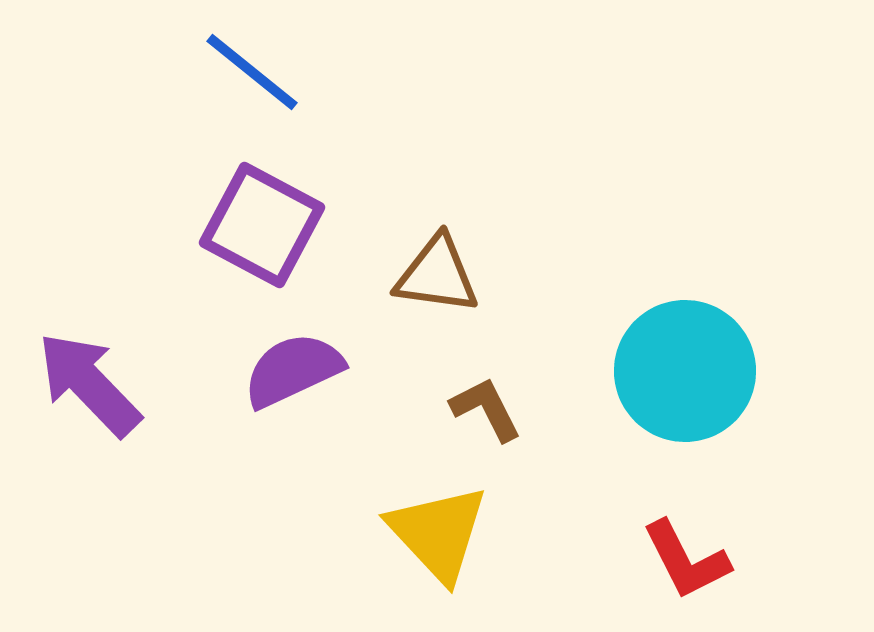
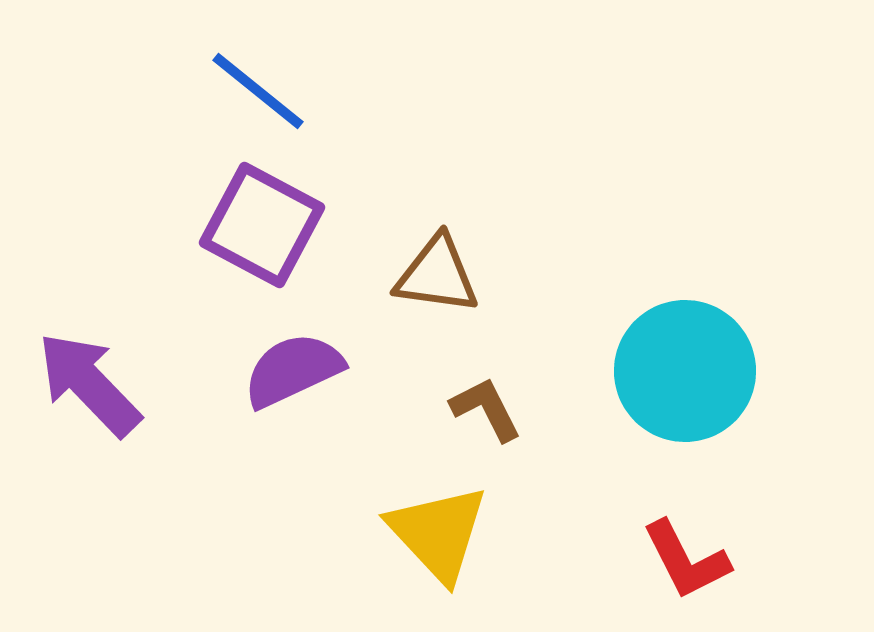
blue line: moved 6 px right, 19 px down
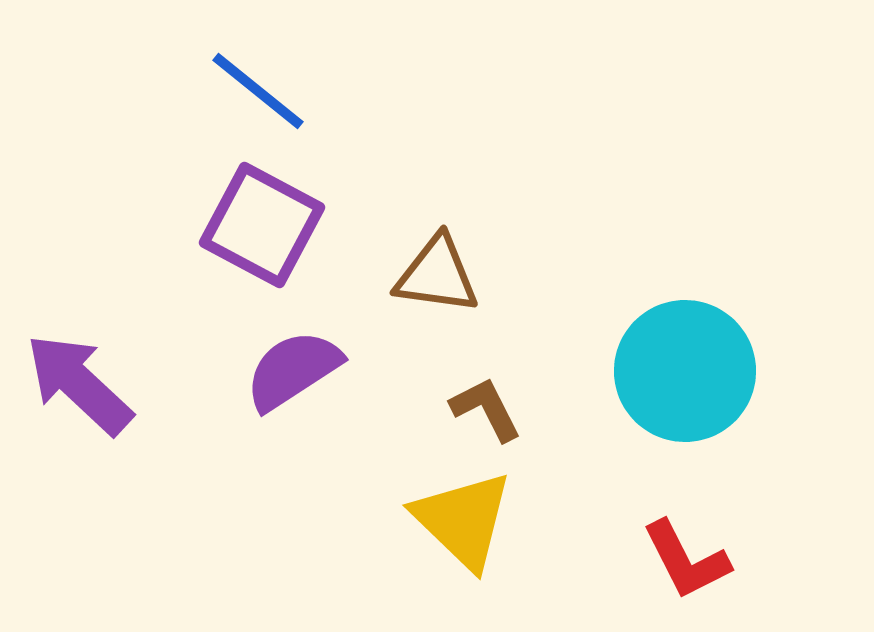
purple semicircle: rotated 8 degrees counterclockwise
purple arrow: moved 10 px left; rotated 3 degrees counterclockwise
yellow triangle: moved 25 px right, 13 px up; rotated 3 degrees counterclockwise
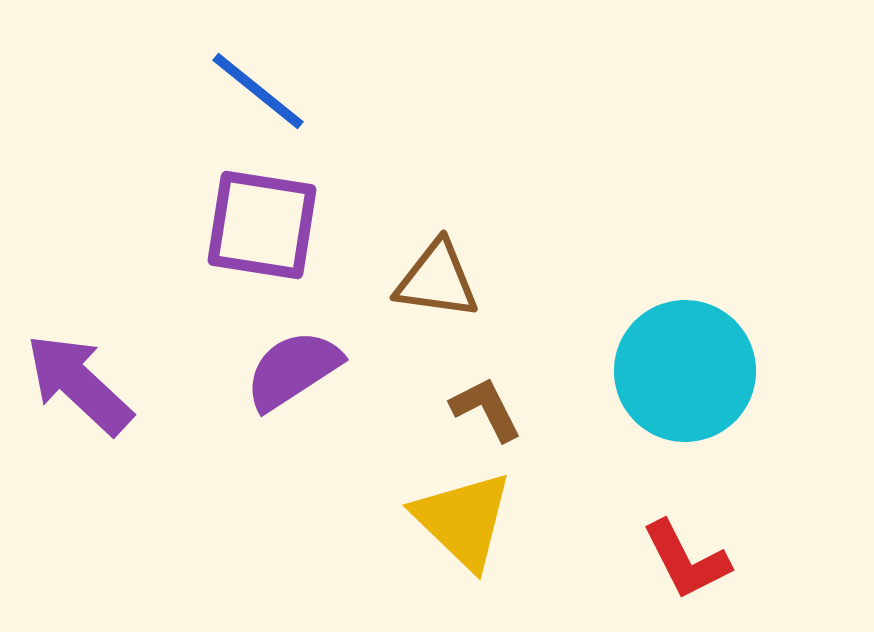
purple square: rotated 19 degrees counterclockwise
brown triangle: moved 5 px down
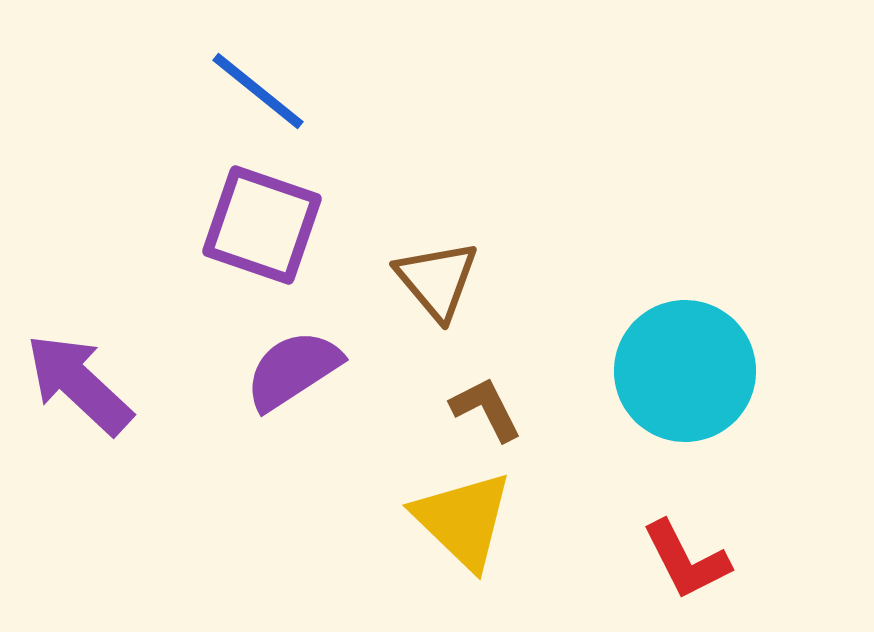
purple square: rotated 10 degrees clockwise
brown triangle: rotated 42 degrees clockwise
